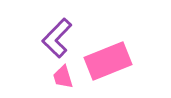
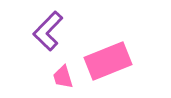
purple L-shape: moved 9 px left, 7 px up
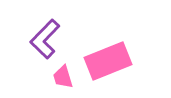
purple L-shape: moved 3 px left, 8 px down
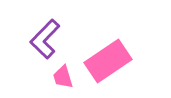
pink rectangle: rotated 12 degrees counterclockwise
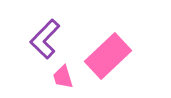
pink rectangle: moved 5 px up; rotated 9 degrees counterclockwise
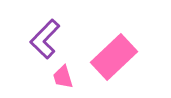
pink rectangle: moved 6 px right, 1 px down
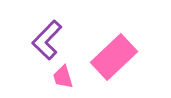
purple L-shape: moved 2 px right, 1 px down
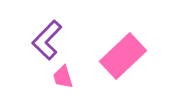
pink rectangle: moved 9 px right, 1 px up
